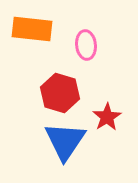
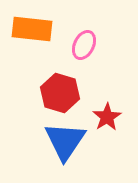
pink ellipse: moved 2 px left; rotated 32 degrees clockwise
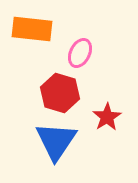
pink ellipse: moved 4 px left, 8 px down
blue triangle: moved 9 px left
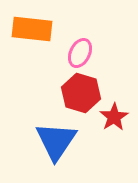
red hexagon: moved 21 px right
red star: moved 7 px right
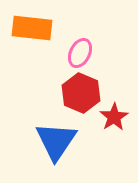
orange rectangle: moved 1 px up
red hexagon: rotated 6 degrees clockwise
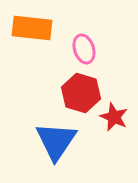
pink ellipse: moved 4 px right, 4 px up; rotated 44 degrees counterclockwise
red hexagon: rotated 6 degrees counterclockwise
red star: rotated 16 degrees counterclockwise
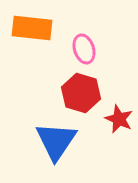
red star: moved 5 px right, 2 px down
